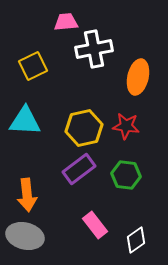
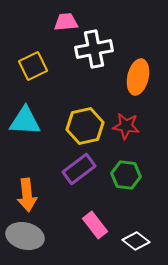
yellow hexagon: moved 1 px right, 2 px up
white diamond: moved 1 px down; rotated 72 degrees clockwise
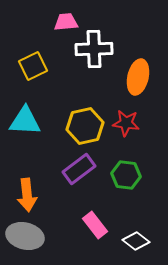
white cross: rotated 9 degrees clockwise
red star: moved 3 px up
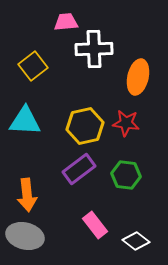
yellow square: rotated 12 degrees counterclockwise
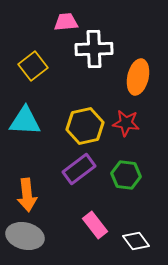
white diamond: rotated 16 degrees clockwise
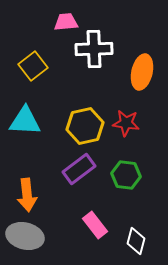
orange ellipse: moved 4 px right, 5 px up
white diamond: rotated 52 degrees clockwise
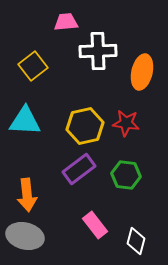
white cross: moved 4 px right, 2 px down
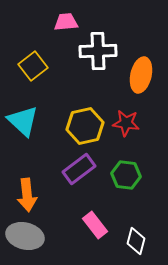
orange ellipse: moved 1 px left, 3 px down
cyan triangle: moved 2 px left; rotated 40 degrees clockwise
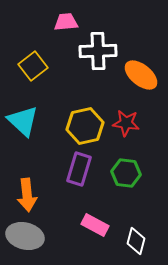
orange ellipse: rotated 64 degrees counterclockwise
purple rectangle: rotated 36 degrees counterclockwise
green hexagon: moved 2 px up
pink rectangle: rotated 24 degrees counterclockwise
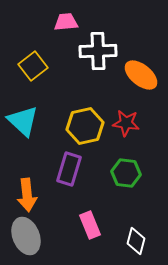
purple rectangle: moved 10 px left
pink rectangle: moved 5 px left; rotated 40 degrees clockwise
gray ellipse: moved 1 px right; rotated 54 degrees clockwise
